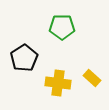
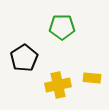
yellow rectangle: rotated 36 degrees counterclockwise
yellow cross: moved 2 px down; rotated 20 degrees counterclockwise
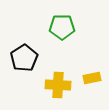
yellow rectangle: rotated 18 degrees counterclockwise
yellow cross: rotated 15 degrees clockwise
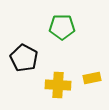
black pentagon: rotated 12 degrees counterclockwise
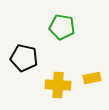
green pentagon: rotated 10 degrees clockwise
black pentagon: rotated 16 degrees counterclockwise
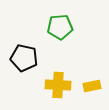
green pentagon: moved 2 px left; rotated 15 degrees counterclockwise
yellow rectangle: moved 8 px down
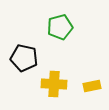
green pentagon: rotated 10 degrees counterclockwise
yellow cross: moved 4 px left, 1 px up
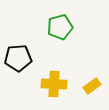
black pentagon: moved 6 px left; rotated 16 degrees counterclockwise
yellow rectangle: rotated 24 degrees counterclockwise
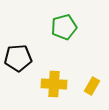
green pentagon: moved 4 px right
yellow rectangle: rotated 24 degrees counterclockwise
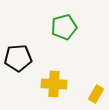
yellow rectangle: moved 4 px right, 8 px down
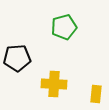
black pentagon: moved 1 px left
yellow rectangle: rotated 24 degrees counterclockwise
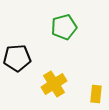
yellow cross: rotated 35 degrees counterclockwise
